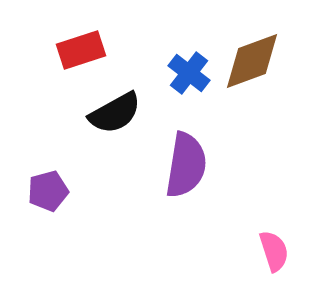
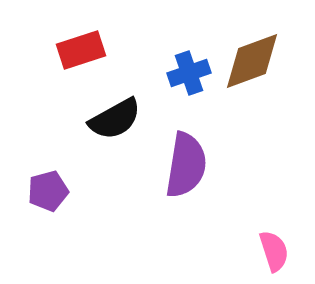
blue cross: rotated 33 degrees clockwise
black semicircle: moved 6 px down
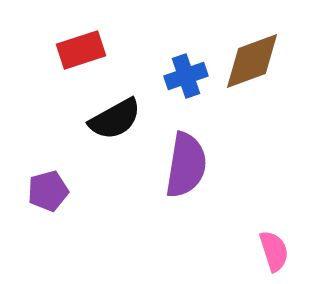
blue cross: moved 3 px left, 3 px down
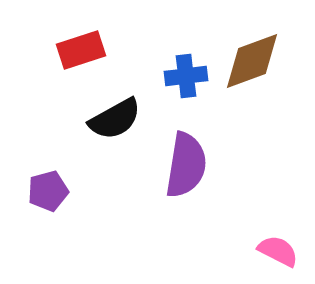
blue cross: rotated 12 degrees clockwise
pink semicircle: moved 4 px right; rotated 45 degrees counterclockwise
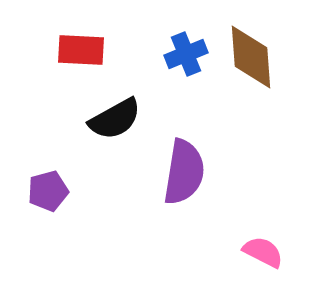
red rectangle: rotated 21 degrees clockwise
brown diamond: moved 1 px left, 4 px up; rotated 74 degrees counterclockwise
blue cross: moved 22 px up; rotated 15 degrees counterclockwise
purple semicircle: moved 2 px left, 7 px down
pink semicircle: moved 15 px left, 1 px down
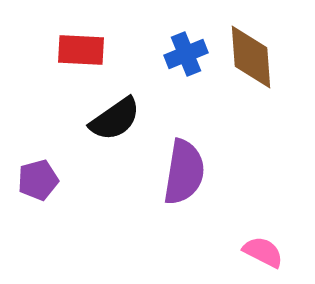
black semicircle: rotated 6 degrees counterclockwise
purple pentagon: moved 10 px left, 11 px up
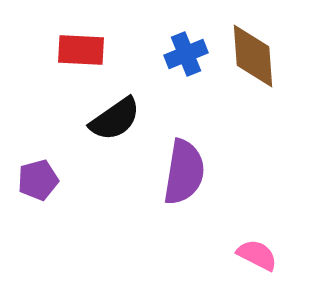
brown diamond: moved 2 px right, 1 px up
pink semicircle: moved 6 px left, 3 px down
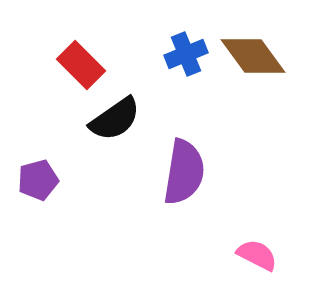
red rectangle: moved 15 px down; rotated 42 degrees clockwise
brown diamond: rotated 32 degrees counterclockwise
